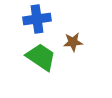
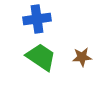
brown star: moved 9 px right, 15 px down
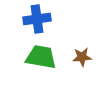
green trapezoid: rotated 24 degrees counterclockwise
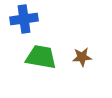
blue cross: moved 13 px left
